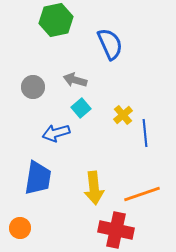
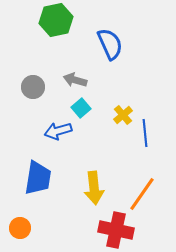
blue arrow: moved 2 px right, 2 px up
orange line: rotated 36 degrees counterclockwise
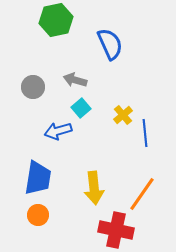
orange circle: moved 18 px right, 13 px up
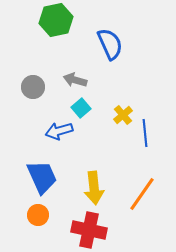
blue arrow: moved 1 px right
blue trapezoid: moved 4 px right, 1 px up; rotated 33 degrees counterclockwise
red cross: moved 27 px left
